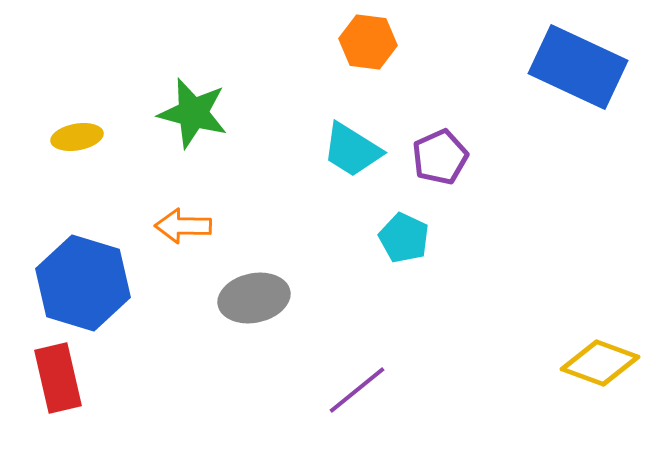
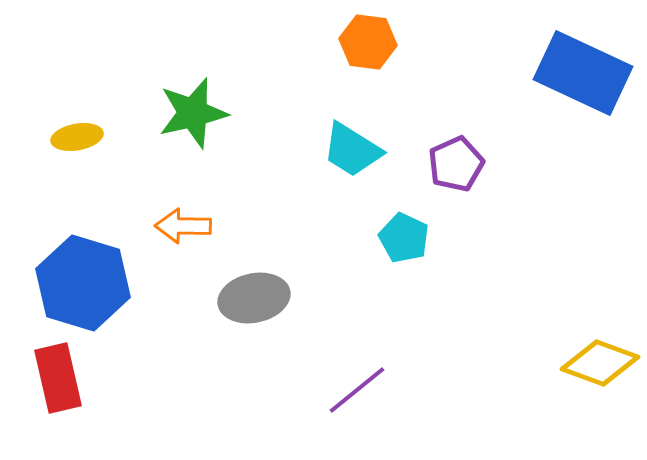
blue rectangle: moved 5 px right, 6 px down
green star: rotated 28 degrees counterclockwise
purple pentagon: moved 16 px right, 7 px down
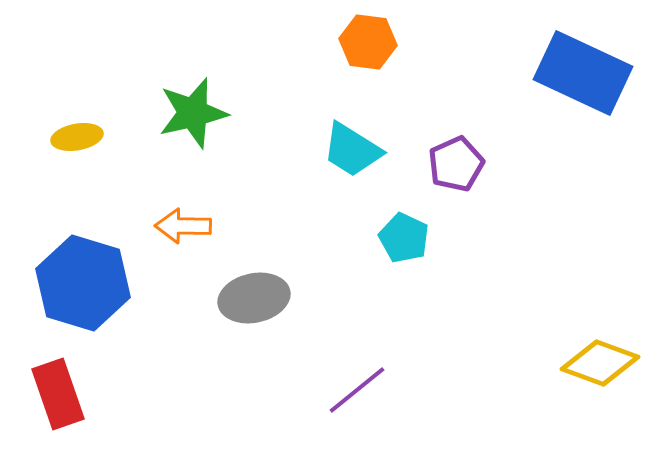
red rectangle: moved 16 px down; rotated 6 degrees counterclockwise
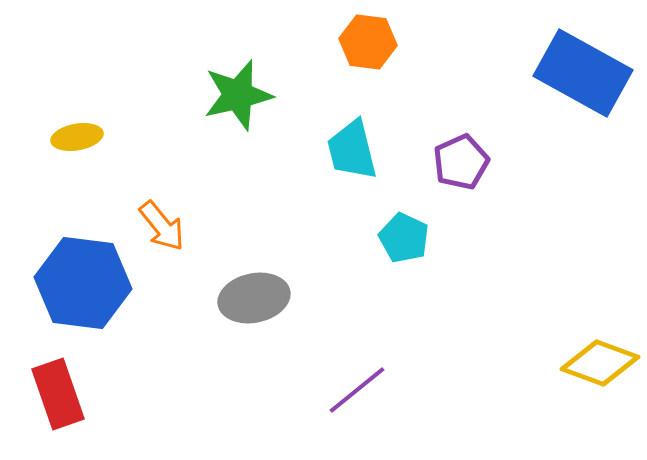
blue rectangle: rotated 4 degrees clockwise
green star: moved 45 px right, 18 px up
cyan trapezoid: rotated 44 degrees clockwise
purple pentagon: moved 5 px right, 2 px up
orange arrow: moved 21 px left; rotated 130 degrees counterclockwise
blue hexagon: rotated 10 degrees counterclockwise
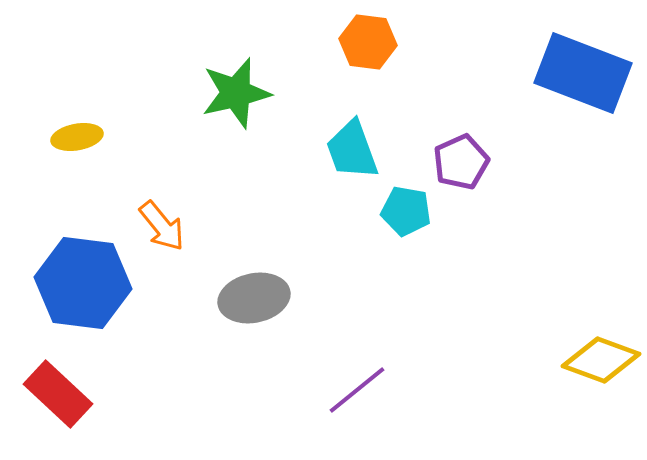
blue rectangle: rotated 8 degrees counterclockwise
green star: moved 2 px left, 2 px up
cyan trapezoid: rotated 6 degrees counterclockwise
cyan pentagon: moved 2 px right, 27 px up; rotated 15 degrees counterclockwise
yellow diamond: moved 1 px right, 3 px up
red rectangle: rotated 28 degrees counterclockwise
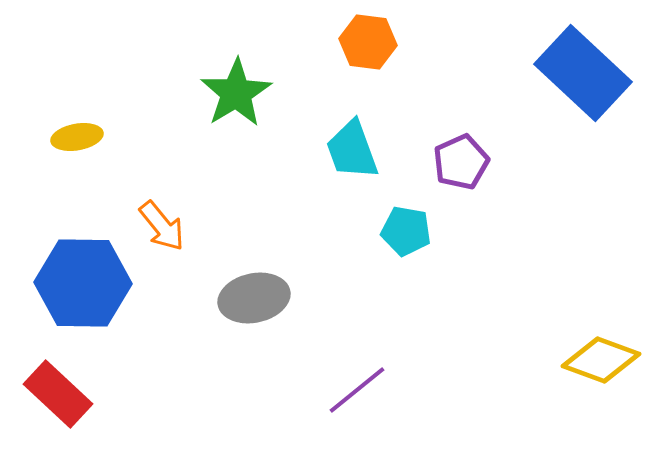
blue rectangle: rotated 22 degrees clockwise
green star: rotated 18 degrees counterclockwise
cyan pentagon: moved 20 px down
blue hexagon: rotated 6 degrees counterclockwise
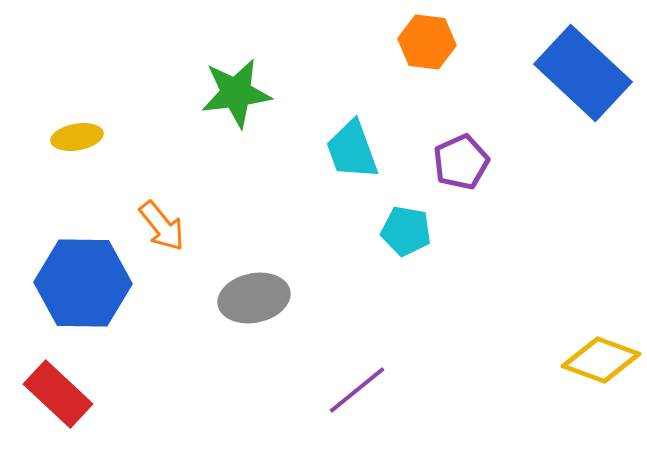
orange hexagon: moved 59 px right
green star: rotated 24 degrees clockwise
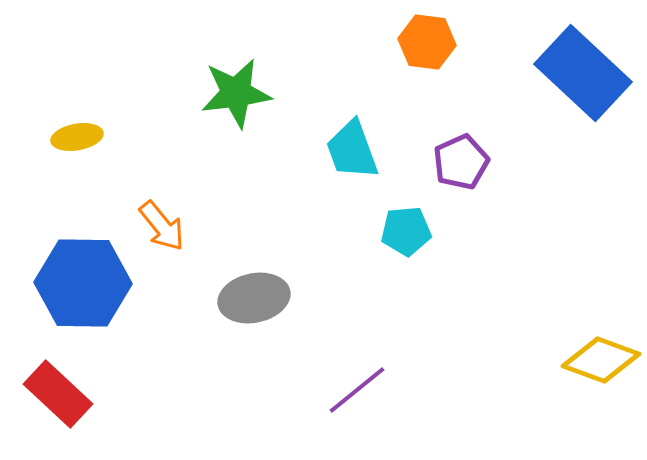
cyan pentagon: rotated 15 degrees counterclockwise
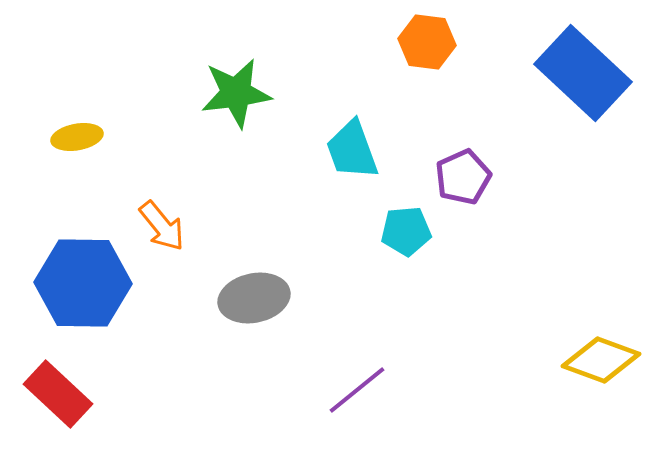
purple pentagon: moved 2 px right, 15 px down
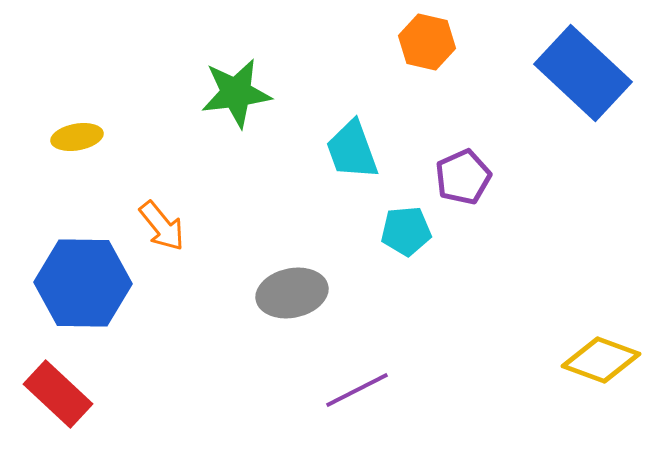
orange hexagon: rotated 6 degrees clockwise
gray ellipse: moved 38 px right, 5 px up
purple line: rotated 12 degrees clockwise
